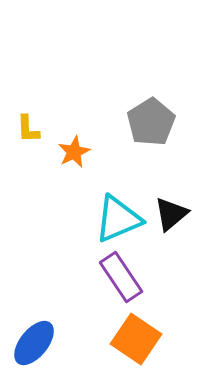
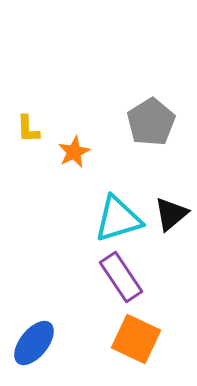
cyan triangle: rotated 6 degrees clockwise
orange square: rotated 9 degrees counterclockwise
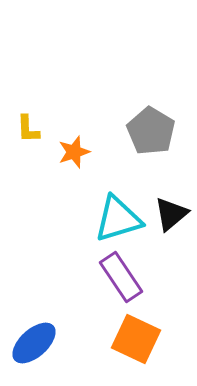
gray pentagon: moved 9 px down; rotated 9 degrees counterclockwise
orange star: rotated 8 degrees clockwise
blue ellipse: rotated 9 degrees clockwise
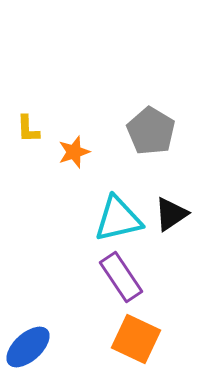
black triangle: rotated 6 degrees clockwise
cyan triangle: rotated 4 degrees clockwise
blue ellipse: moved 6 px left, 4 px down
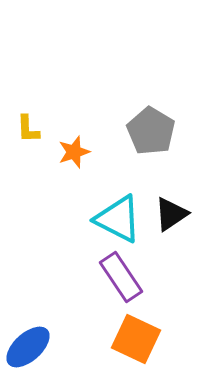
cyan triangle: rotated 40 degrees clockwise
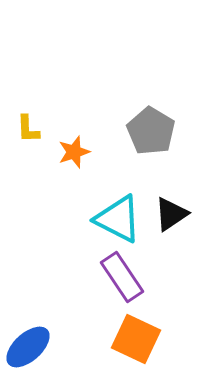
purple rectangle: moved 1 px right
